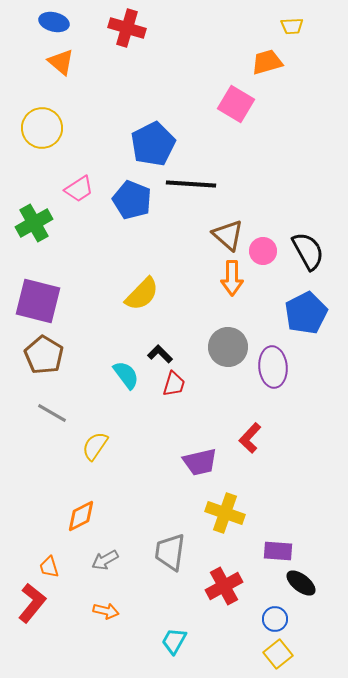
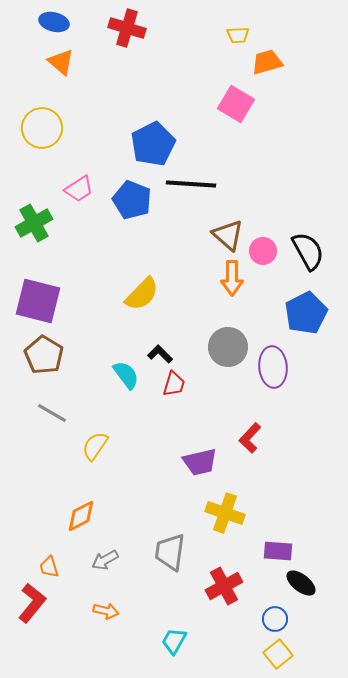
yellow trapezoid at (292, 26): moved 54 px left, 9 px down
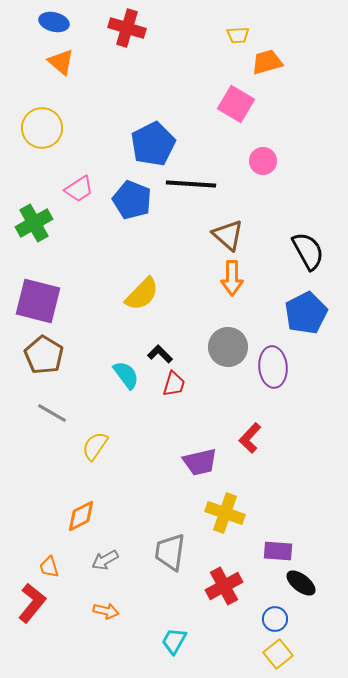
pink circle at (263, 251): moved 90 px up
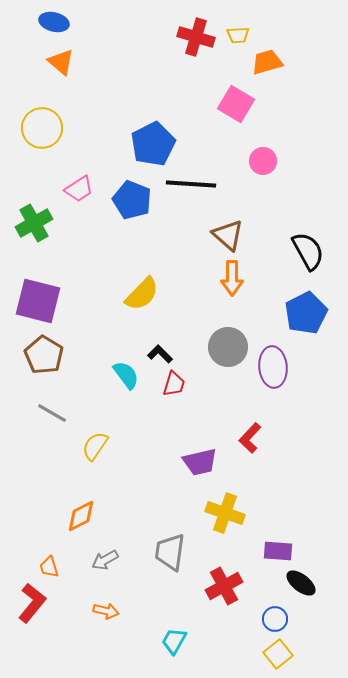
red cross at (127, 28): moved 69 px right, 9 px down
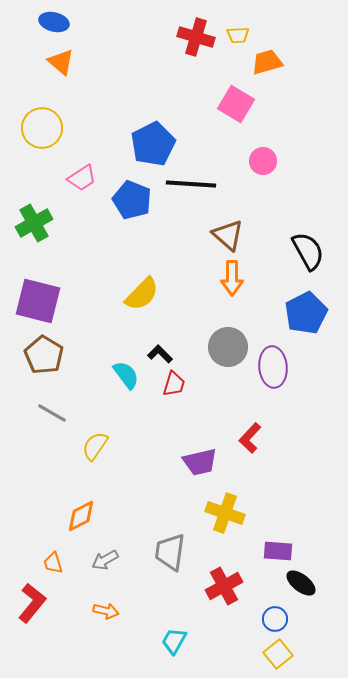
pink trapezoid at (79, 189): moved 3 px right, 11 px up
orange trapezoid at (49, 567): moved 4 px right, 4 px up
